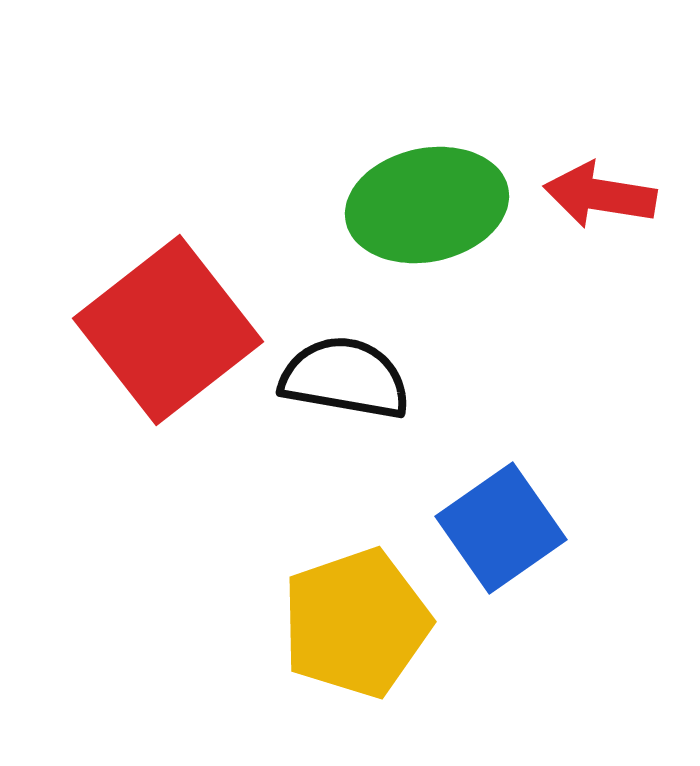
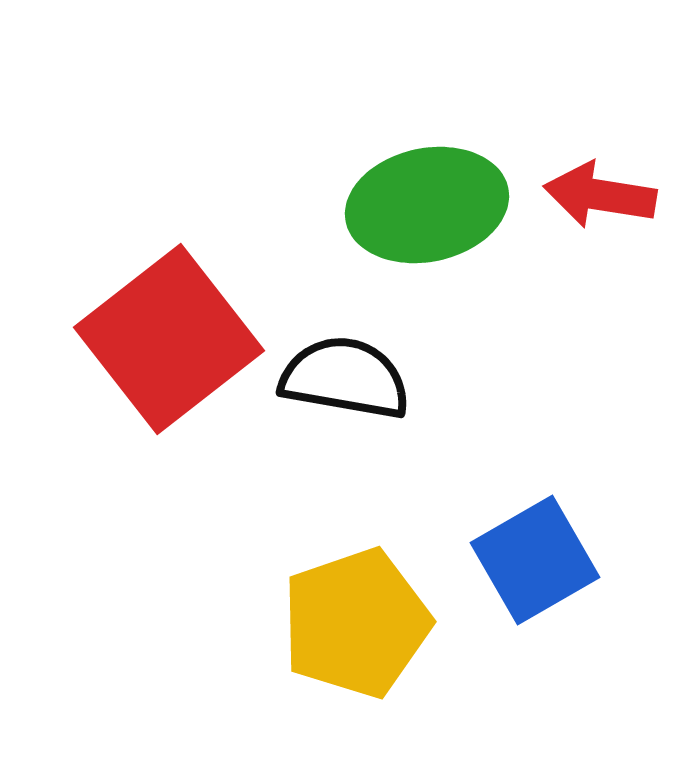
red square: moved 1 px right, 9 px down
blue square: moved 34 px right, 32 px down; rotated 5 degrees clockwise
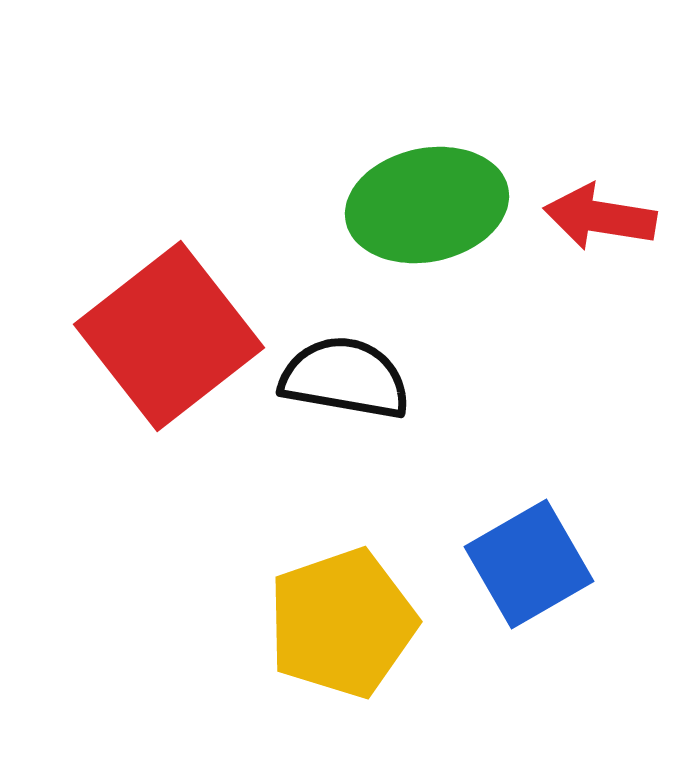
red arrow: moved 22 px down
red square: moved 3 px up
blue square: moved 6 px left, 4 px down
yellow pentagon: moved 14 px left
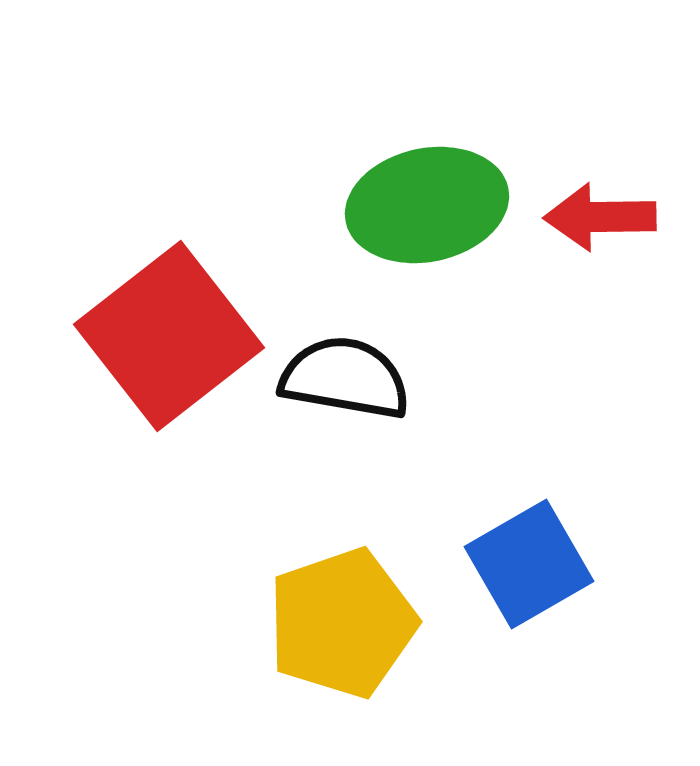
red arrow: rotated 10 degrees counterclockwise
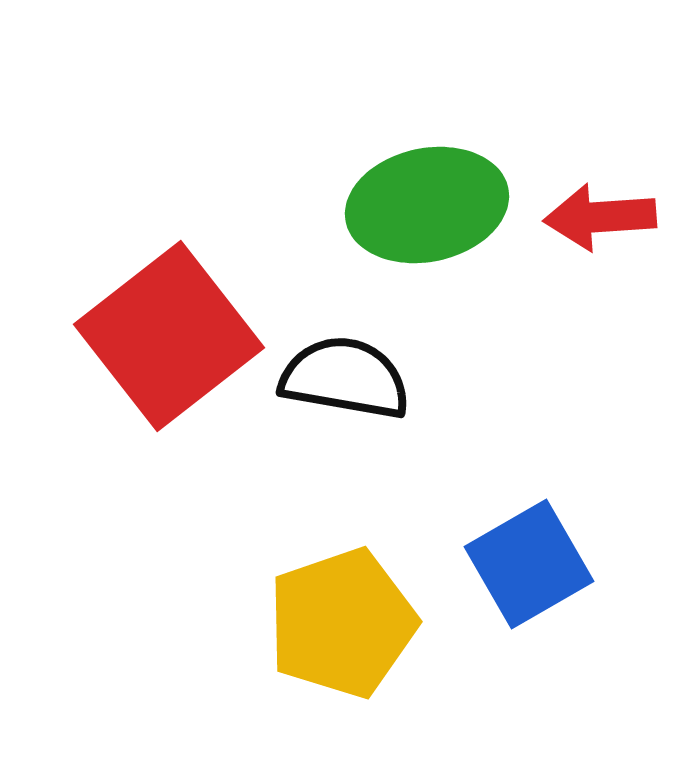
red arrow: rotated 3 degrees counterclockwise
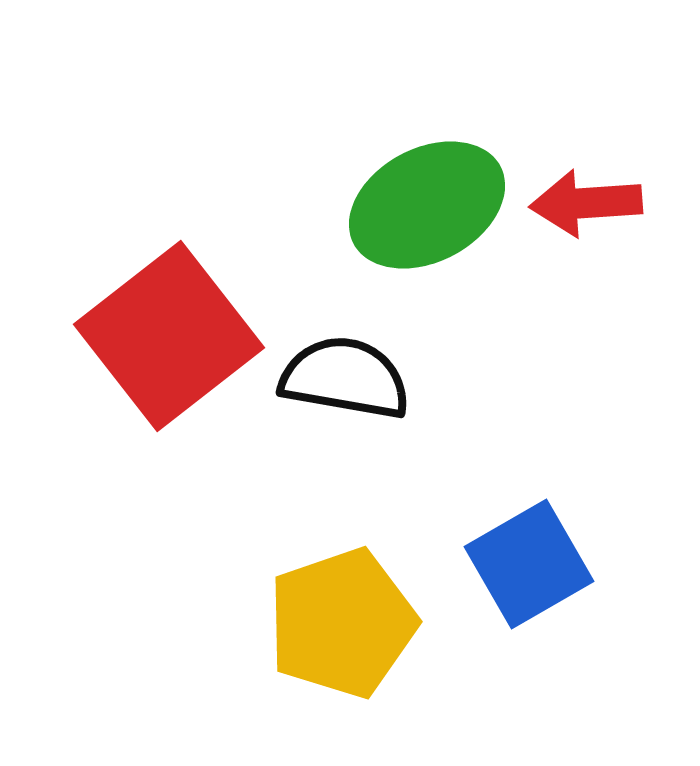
green ellipse: rotated 16 degrees counterclockwise
red arrow: moved 14 px left, 14 px up
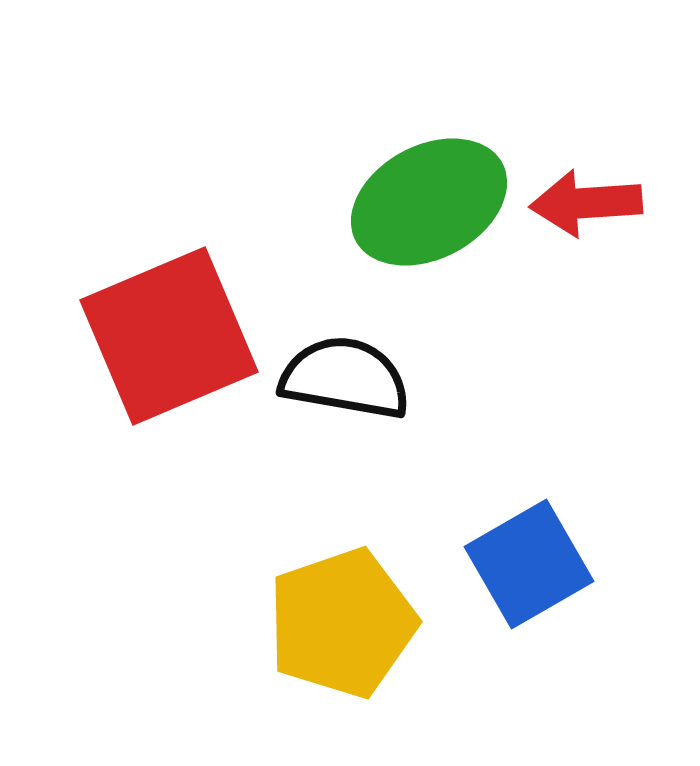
green ellipse: moved 2 px right, 3 px up
red square: rotated 15 degrees clockwise
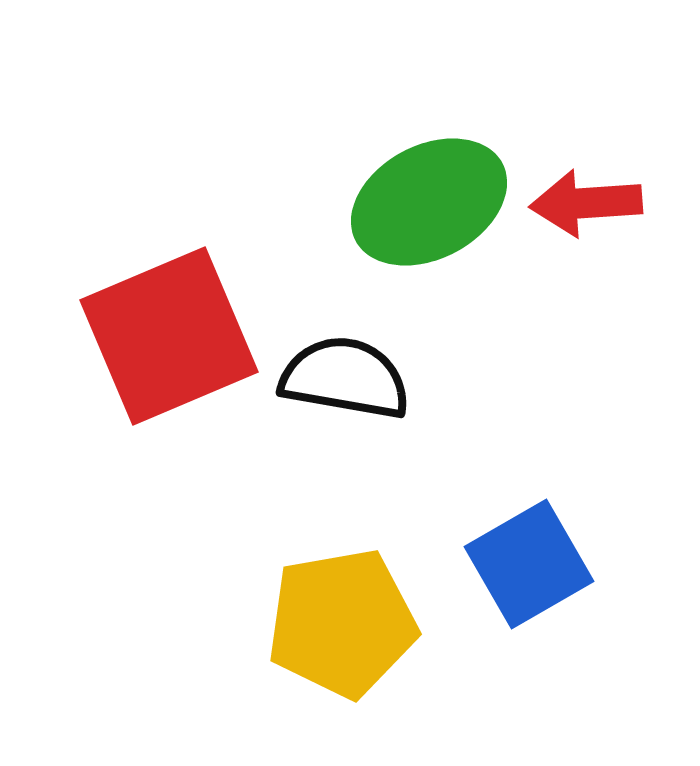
yellow pentagon: rotated 9 degrees clockwise
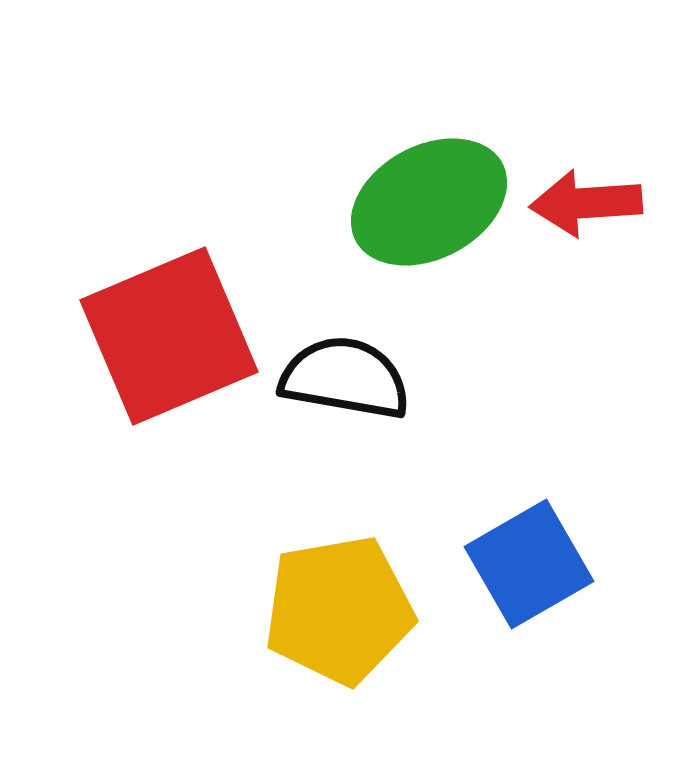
yellow pentagon: moved 3 px left, 13 px up
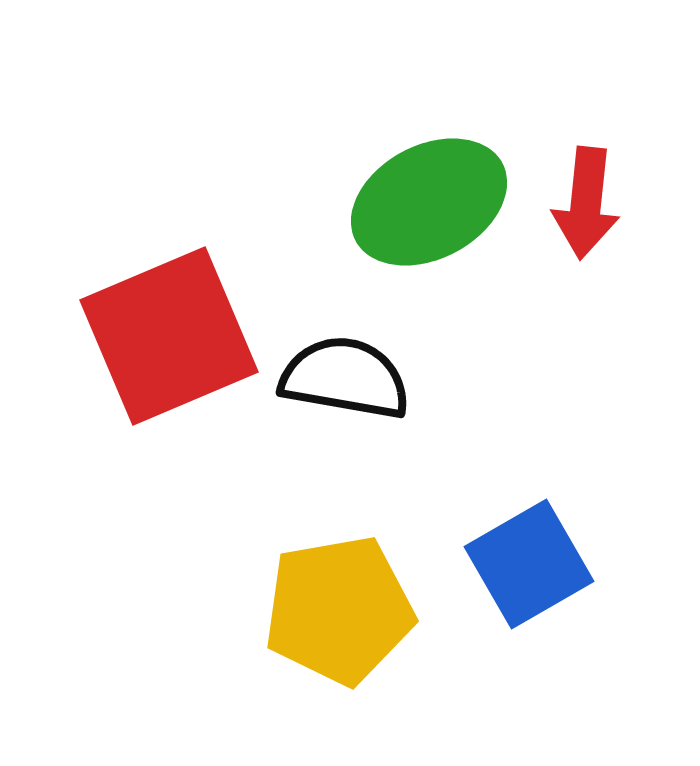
red arrow: rotated 80 degrees counterclockwise
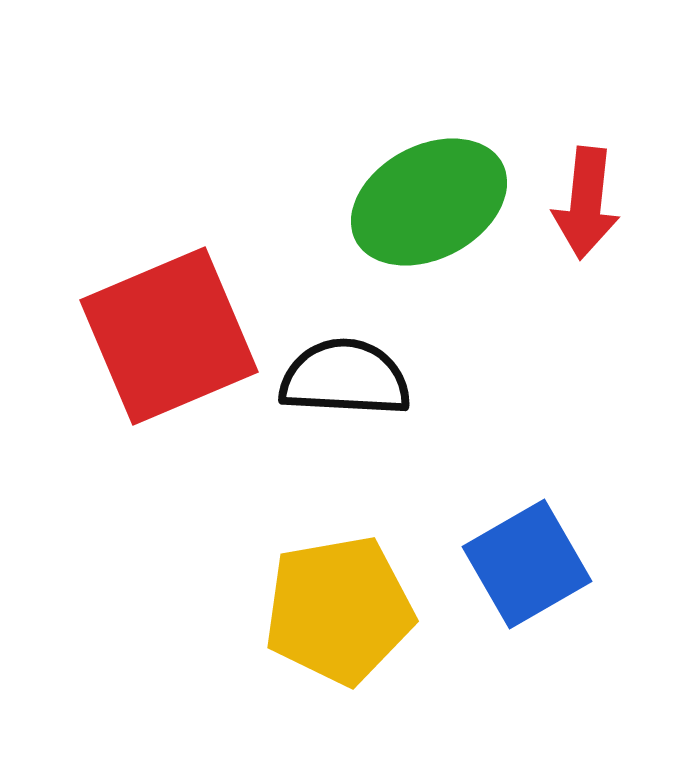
black semicircle: rotated 7 degrees counterclockwise
blue square: moved 2 px left
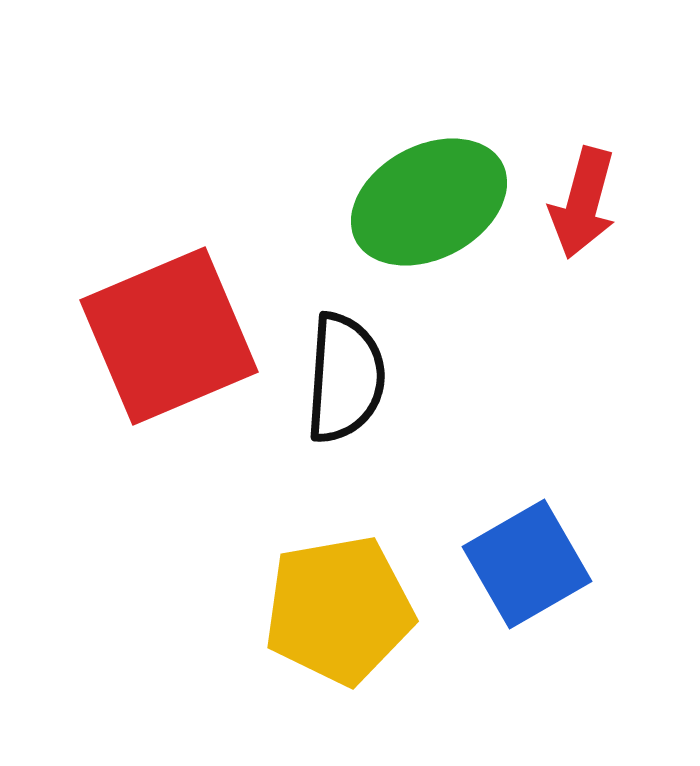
red arrow: moved 3 px left; rotated 9 degrees clockwise
black semicircle: rotated 91 degrees clockwise
